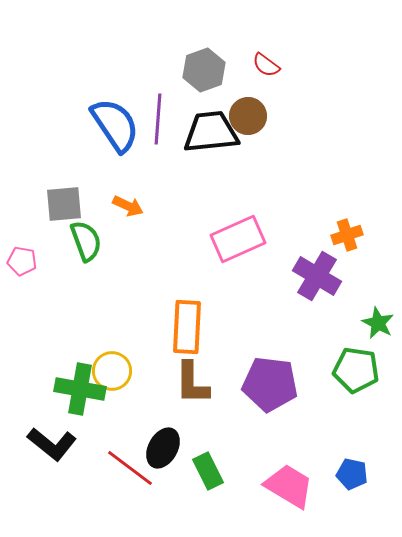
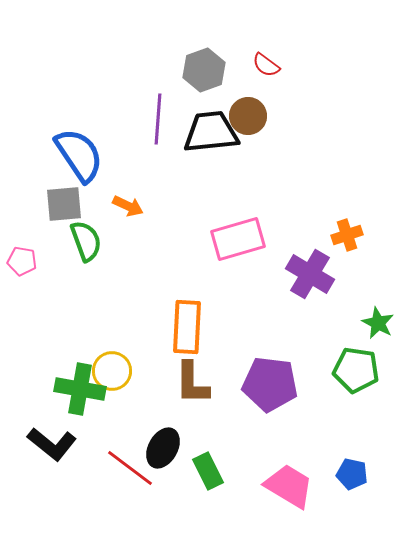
blue semicircle: moved 36 px left, 30 px down
pink rectangle: rotated 8 degrees clockwise
purple cross: moved 7 px left, 2 px up
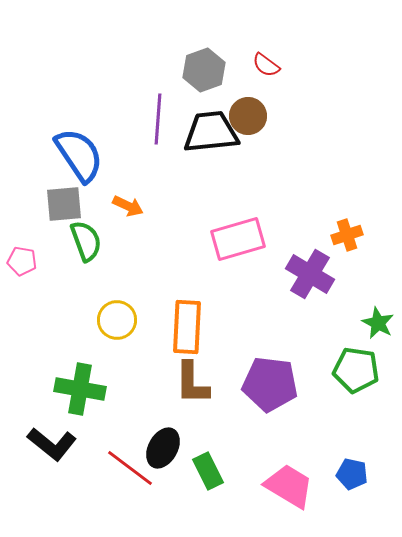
yellow circle: moved 5 px right, 51 px up
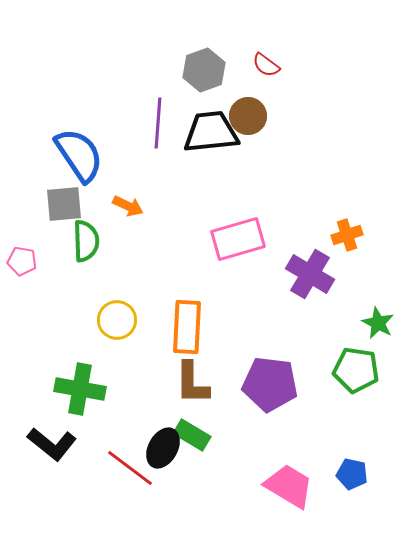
purple line: moved 4 px down
green semicircle: rotated 18 degrees clockwise
green rectangle: moved 16 px left, 36 px up; rotated 33 degrees counterclockwise
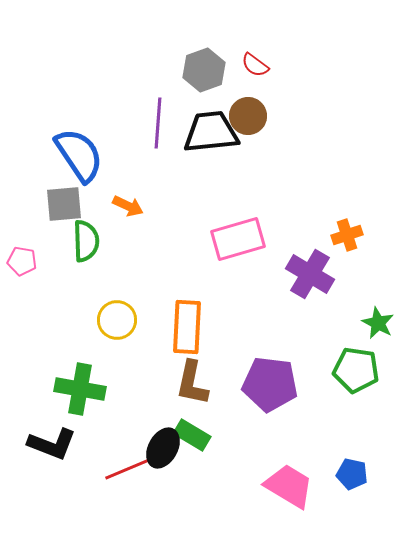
red semicircle: moved 11 px left
brown L-shape: rotated 12 degrees clockwise
black L-shape: rotated 18 degrees counterclockwise
red line: rotated 60 degrees counterclockwise
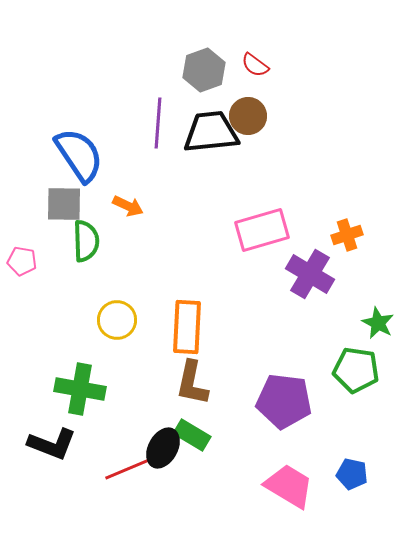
gray square: rotated 6 degrees clockwise
pink rectangle: moved 24 px right, 9 px up
purple pentagon: moved 14 px right, 17 px down
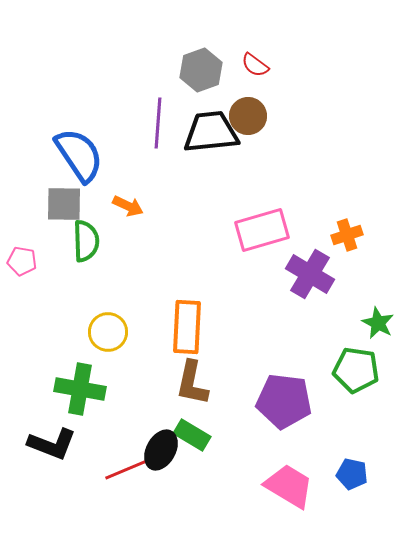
gray hexagon: moved 3 px left
yellow circle: moved 9 px left, 12 px down
black ellipse: moved 2 px left, 2 px down
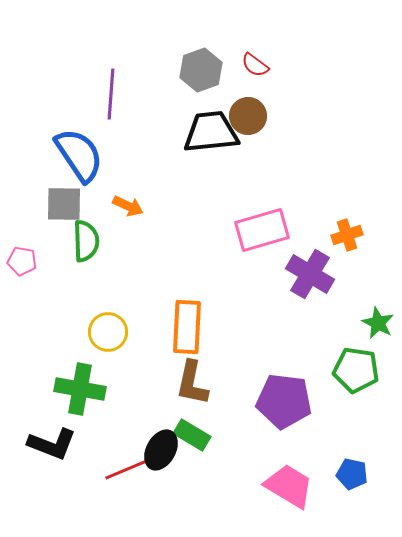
purple line: moved 47 px left, 29 px up
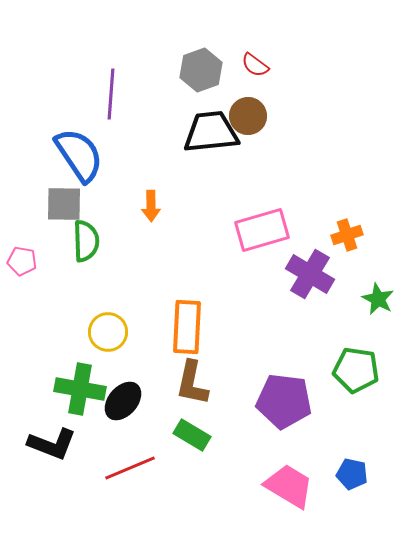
orange arrow: moved 23 px right; rotated 64 degrees clockwise
green star: moved 24 px up
black ellipse: moved 38 px left, 49 px up; rotated 12 degrees clockwise
